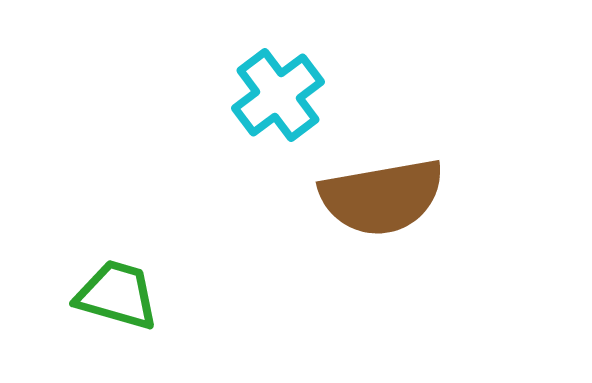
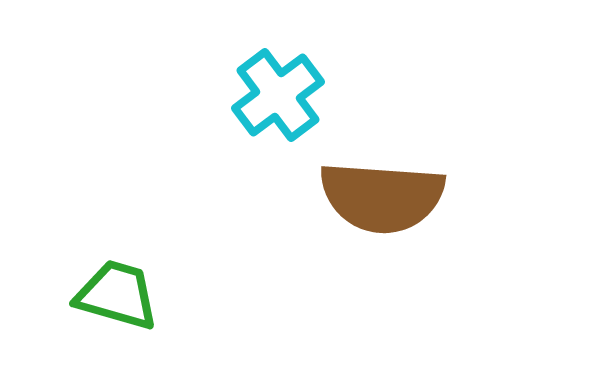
brown semicircle: rotated 14 degrees clockwise
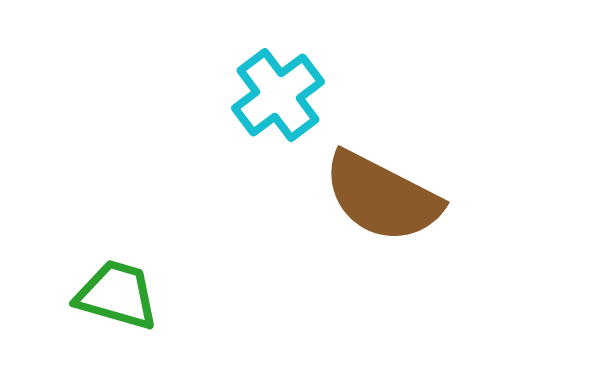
brown semicircle: rotated 23 degrees clockwise
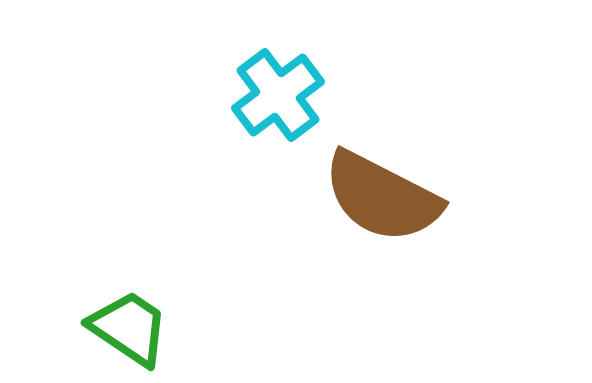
green trapezoid: moved 12 px right, 33 px down; rotated 18 degrees clockwise
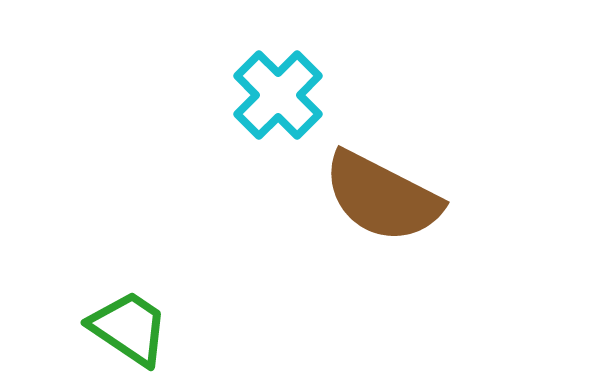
cyan cross: rotated 8 degrees counterclockwise
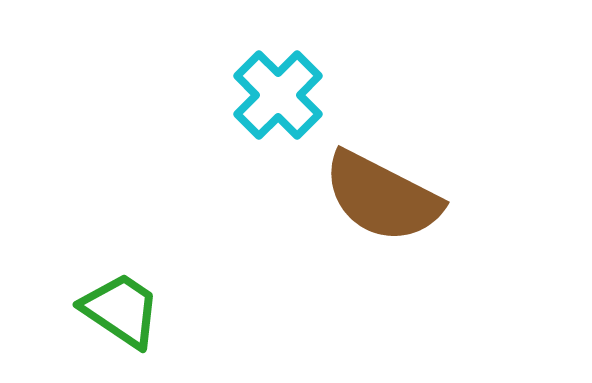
green trapezoid: moved 8 px left, 18 px up
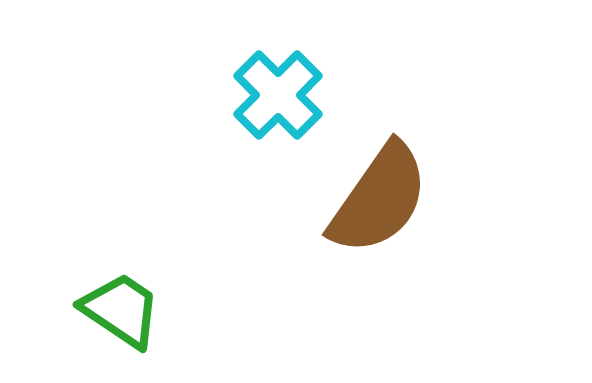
brown semicircle: moved 3 px left, 2 px down; rotated 82 degrees counterclockwise
